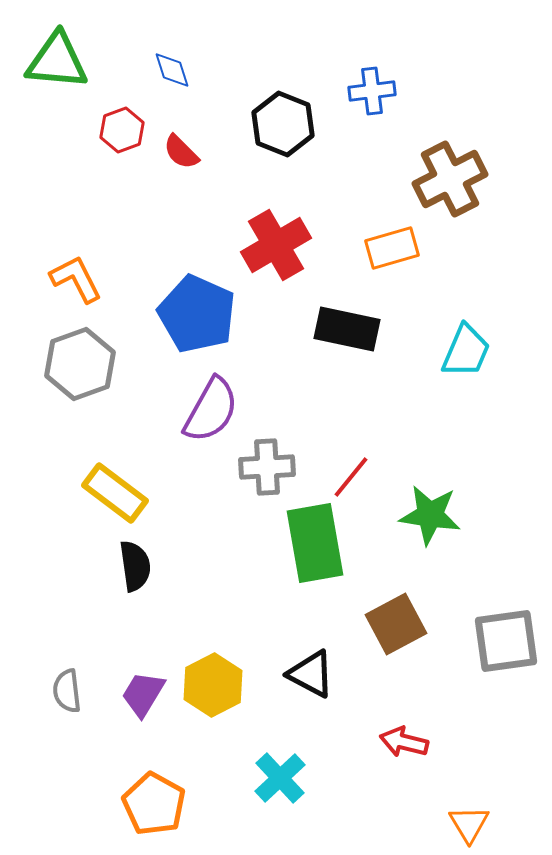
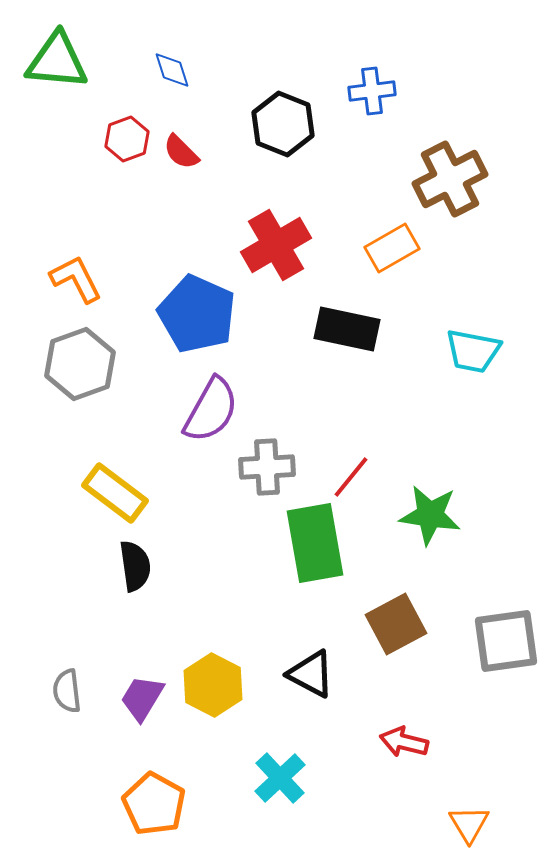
red hexagon: moved 5 px right, 9 px down
orange rectangle: rotated 14 degrees counterclockwise
cyan trapezoid: moved 7 px right; rotated 78 degrees clockwise
yellow hexagon: rotated 6 degrees counterclockwise
purple trapezoid: moved 1 px left, 4 px down
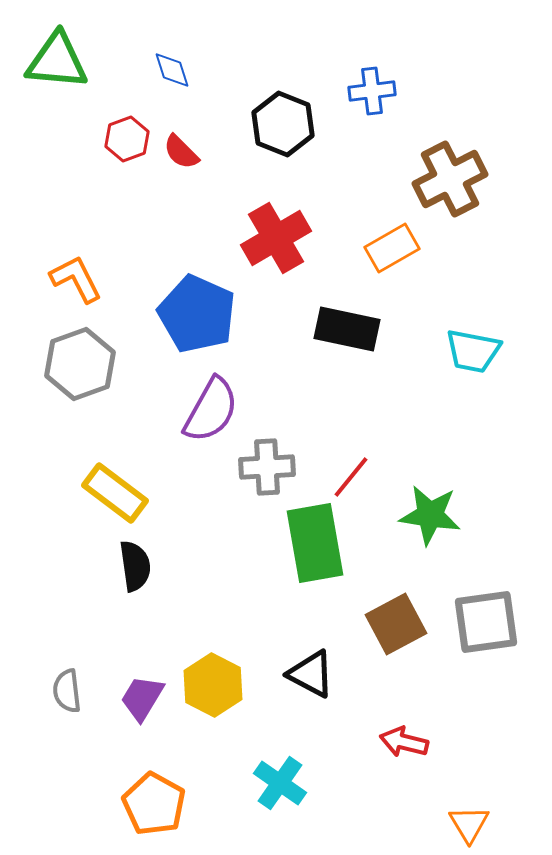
red cross: moved 7 px up
gray square: moved 20 px left, 19 px up
cyan cross: moved 5 px down; rotated 12 degrees counterclockwise
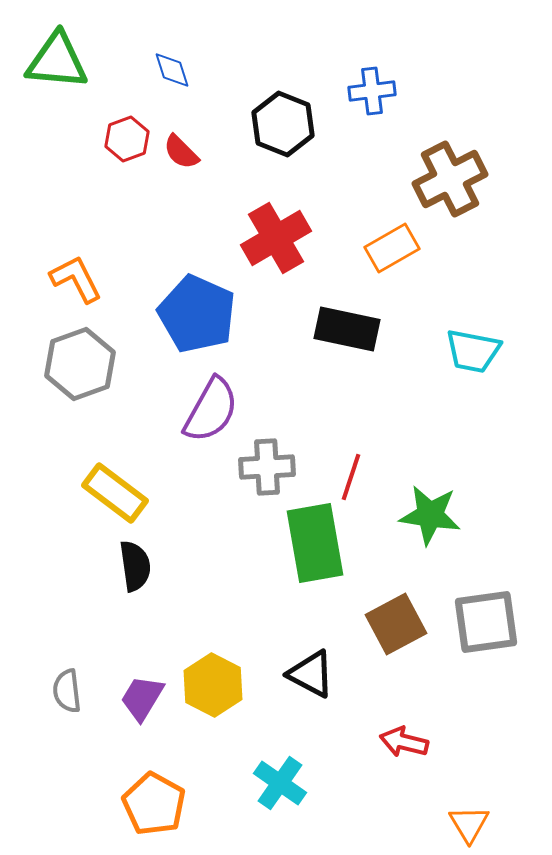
red line: rotated 21 degrees counterclockwise
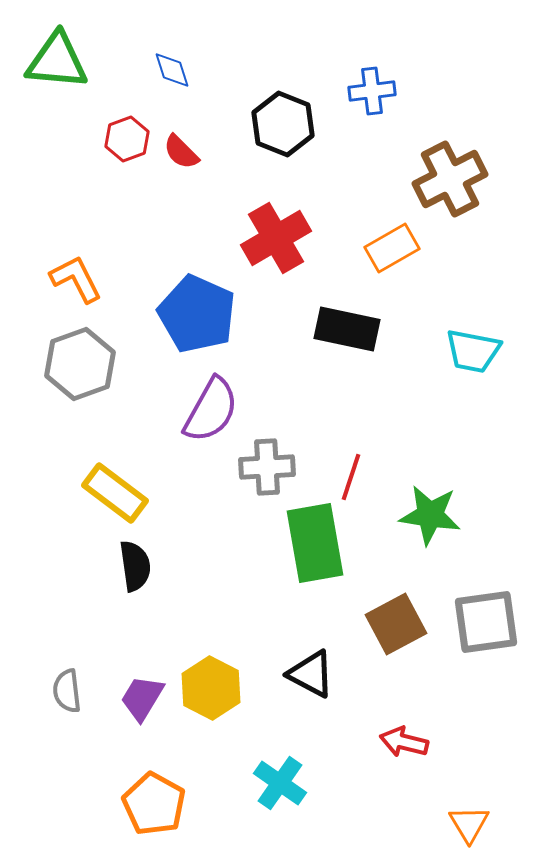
yellow hexagon: moved 2 px left, 3 px down
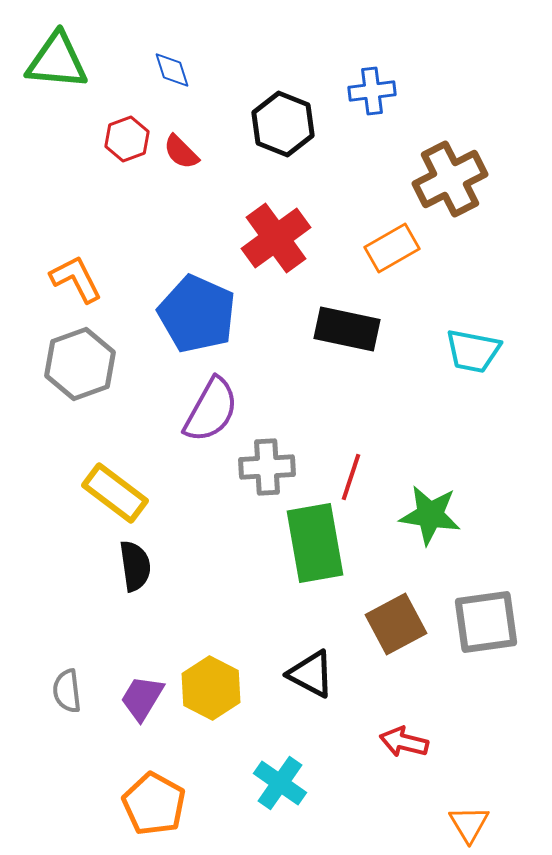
red cross: rotated 6 degrees counterclockwise
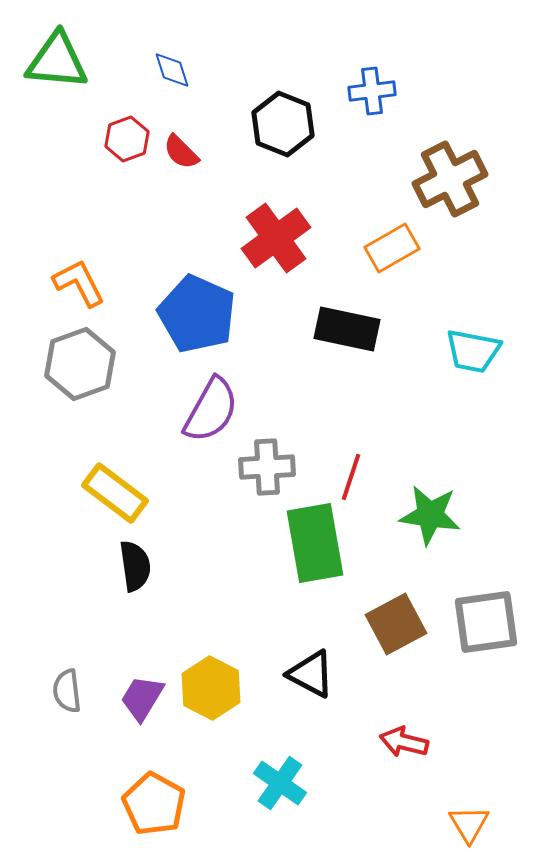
orange L-shape: moved 3 px right, 4 px down
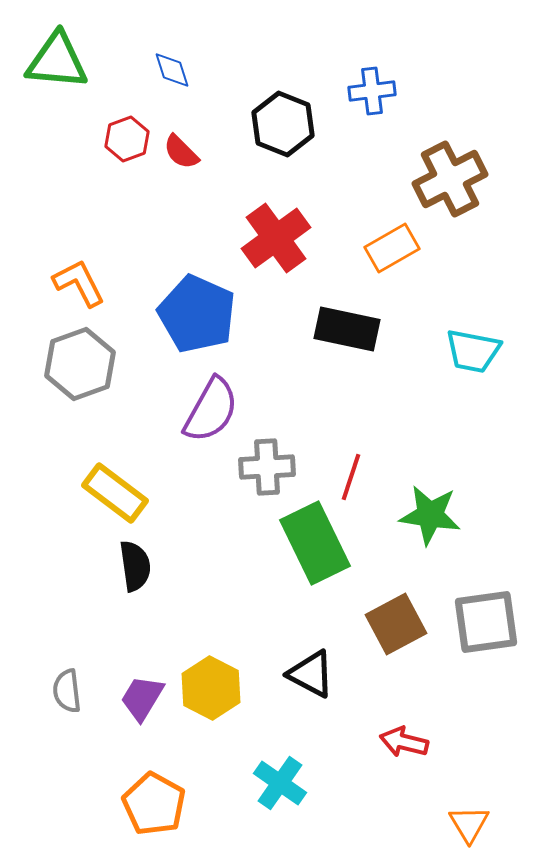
green rectangle: rotated 16 degrees counterclockwise
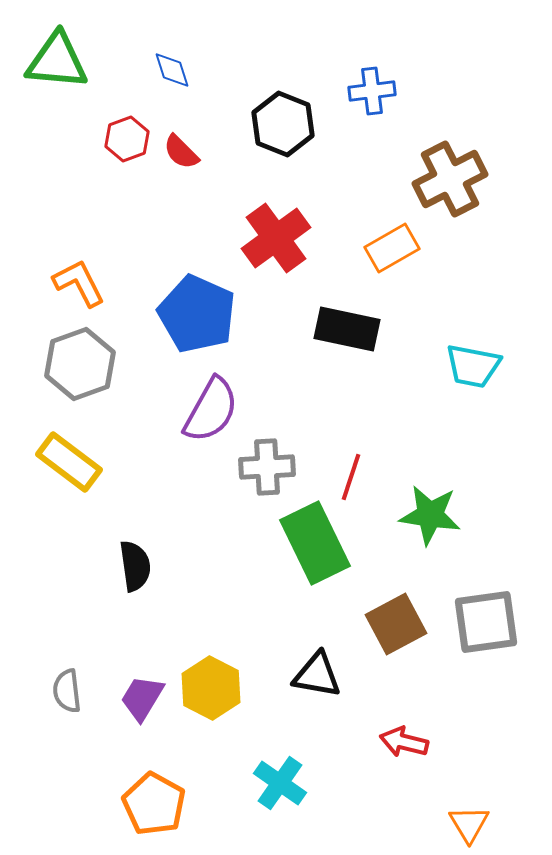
cyan trapezoid: moved 15 px down
yellow rectangle: moved 46 px left, 31 px up
black triangle: moved 6 px right, 1 px down; rotated 18 degrees counterclockwise
